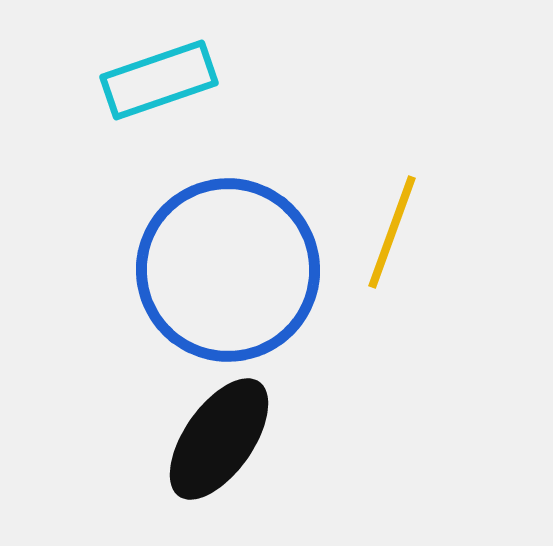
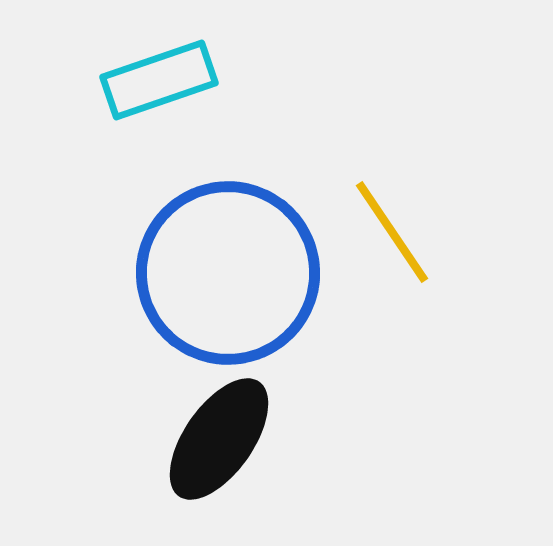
yellow line: rotated 54 degrees counterclockwise
blue circle: moved 3 px down
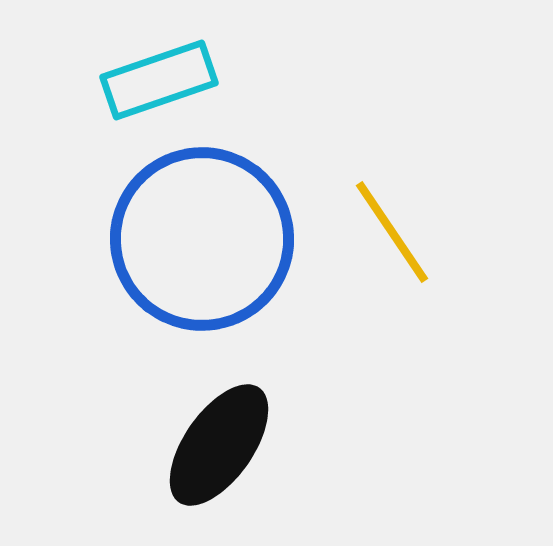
blue circle: moved 26 px left, 34 px up
black ellipse: moved 6 px down
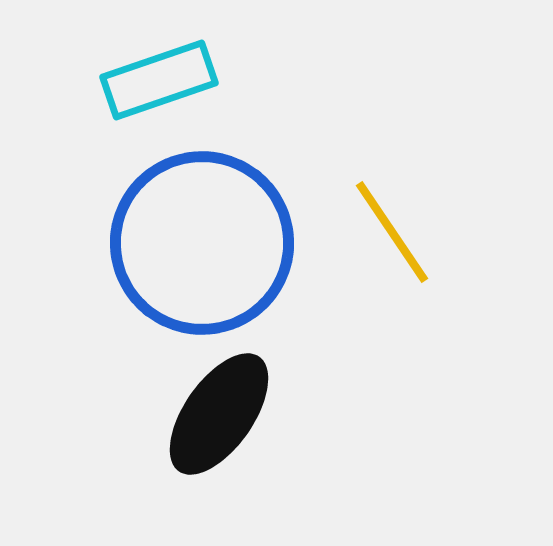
blue circle: moved 4 px down
black ellipse: moved 31 px up
